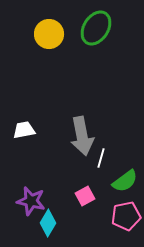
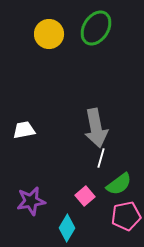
gray arrow: moved 14 px right, 8 px up
green semicircle: moved 6 px left, 3 px down
pink square: rotated 12 degrees counterclockwise
purple star: rotated 24 degrees counterclockwise
cyan diamond: moved 19 px right, 5 px down
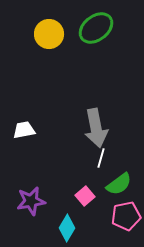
green ellipse: rotated 20 degrees clockwise
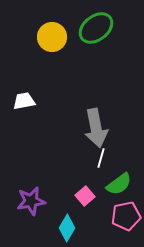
yellow circle: moved 3 px right, 3 px down
white trapezoid: moved 29 px up
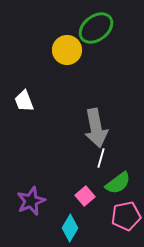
yellow circle: moved 15 px right, 13 px down
white trapezoid: rotated 100 degrees counterclockwise
green semicircle: moved 1 px left, 1 px up
purple star: rotated 12 degrees counterclockwise
cyan diamond: moved 3 px right
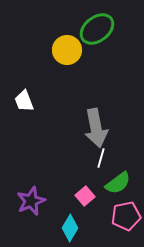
green ellipse: moved 1 px right, 1 px down
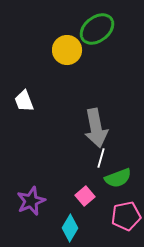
green semicircle: moved 5 px up; rotated 16 degrees clockwise
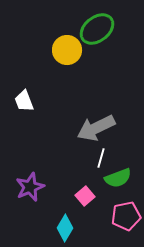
gray arrow: rotated 75 degrees clockwise
purple star: moved 1 px left, 14 px up
cyan diamond: moved 5 px left
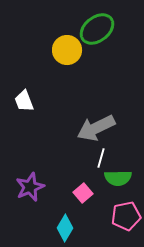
green semicircle: rotated 20 degrees clockwise
pink square: moved 2 px left, 3 px up
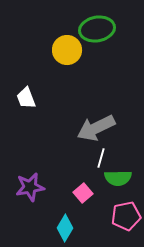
green ellipse: rotated 28 degrees clockwise
white trapezoid: moved 2 px right, 3 px up
purple star: rotated 12 degrees clockwise
